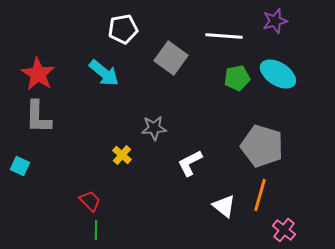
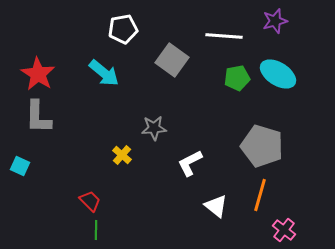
gray square: moved 1 px right, 2 px down
white triangle: moved 8 px left
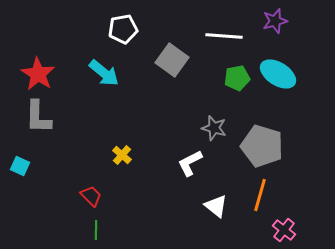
gray star: moved 60 px right; rotated 20 degrees clockwise
red trapezoid: moved 1 px right, 5 px up
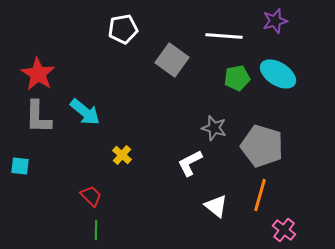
cyan arrow: moved 19 px left, 39 px down
cyan square: rotated 18 degrees counterclockwise
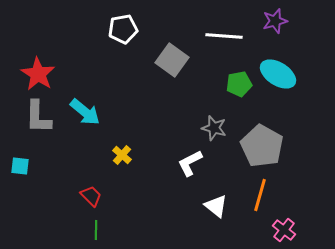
green pentagon: moved 2 px right, 6 px down
gray pentagon: rotated 12 degrees clockwise
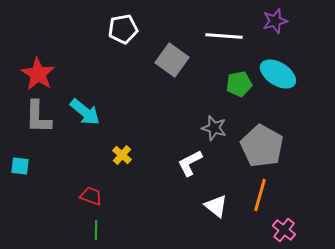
red trapezoid: rotated 25 degrees counterclockwise
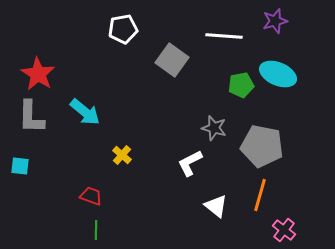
cyan ellipse: rotated 9 degrees counterclockwise
green pentagon: moved 2 px right, 1 px down
gray L-shape: moved 7 px left
gray pentagon: rotated 18 degrees counterclockwise
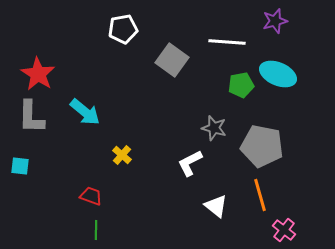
white line: moved 3 px right, 6 px down
orange line: rotated 32 degrees counterclockwise
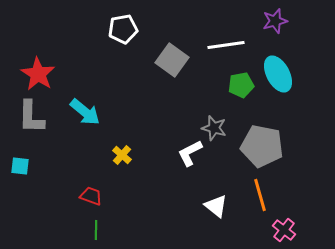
white line: moved 1 px left, 3 px down; rotated 12 degrees counterclockwise
cyan ellipse: rotated 39 degrees clockwise
white L-shape: moved 10 px up
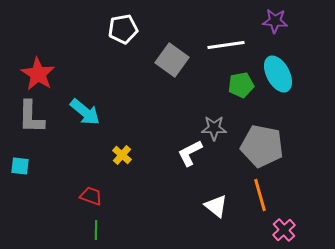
purple star: rotated 20 degrees clockwise
gray star: rotated 15 degrees counterclockwise
pink cross: rotated 10 degrees clockwise
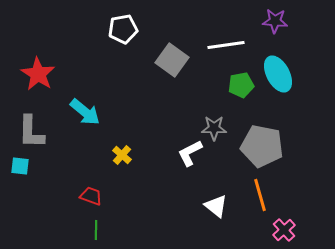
gray L-shape: moved 15 px down
